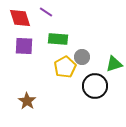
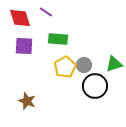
gray circle: moved 2 px right, 8 px down
brown star: rotated 12 degrees counterclockwise
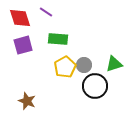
purple square: moved 1 px left, 1 px up; rotated 18 degrees counterclockwise
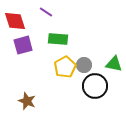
red diamond: moved 5 px left, 3 px down
green triangle: rotated 30 degrees clockwise
